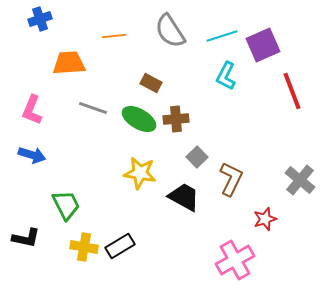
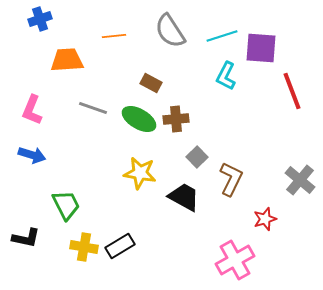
purple square: moved 2 px left, 3 px down; rotated 28 degrees clockwise
orange trapezoid: moved 2 px left, 3 px up
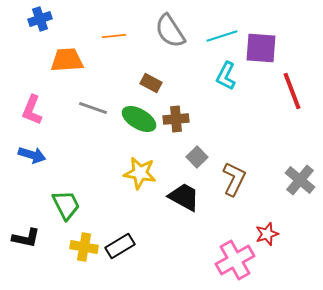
brown L-shape: moved 3 px right
red star: moved 2 px right, 15 px down
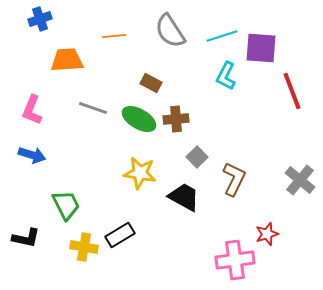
black rectangle: moved 11 px up
pink cross: rotated 21 degrees clockwise
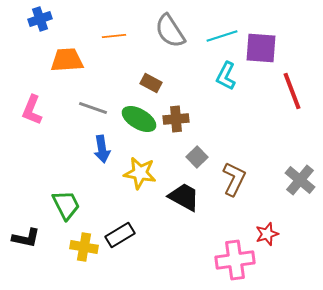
blue arrow: moved 70 px right, 6 px up; rotated 64 degrees clockwise
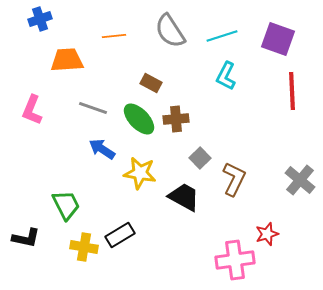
purple square: moved 17 px right, 9 px up; rotated 16 degrees clockwise
red line: rotated 18 degrees clockwise
green ellipse: rotated 16 degrees clockwise
blue arrow: rotated 132 degrees clockwise
gray square: moved 3 px right, 1 px down
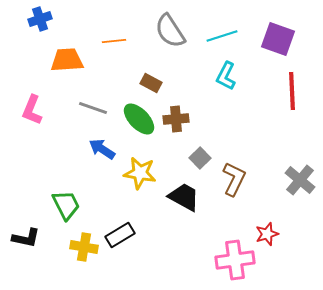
orange line: moved 5 px down
